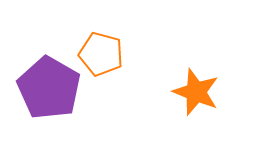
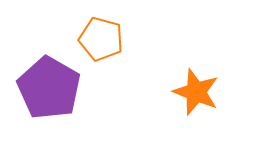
orange pentagon: moved 15 px up
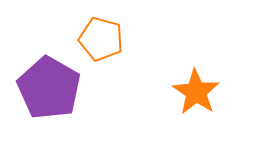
orange star: rotated 12 degrees clockwise
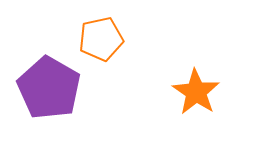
orange pentagon: rotated 27 degrees counterclockwise
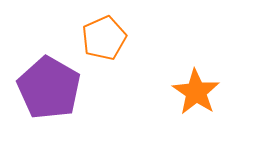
orange pentagon: moved 3 px right, 1 px up; rotated 12 degrees counterclockwise
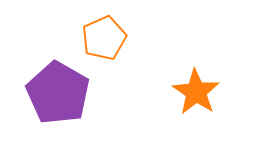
purple pentagon: moved 9 px right, 5 px down
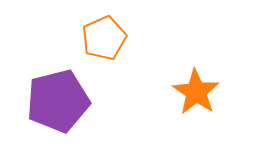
purple pentagon: moved 8 px down; rotated 28 degrees clockwise
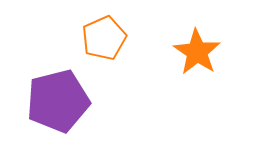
orange star: moved 1 px right, 40 px up
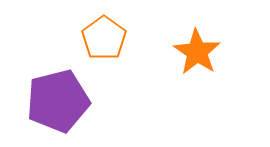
orange pentagon: rotated 12 degrees counterclockwise
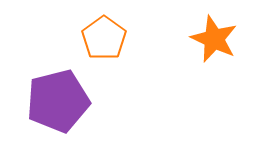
orange star: moved 17 px right, 13 px up; rotated 9 degrees counterclockwise
